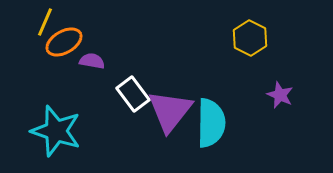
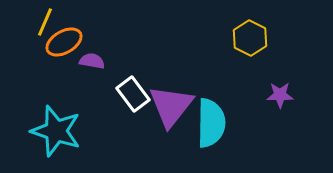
purple star: rotated 24 degrees counterclockwise
purple triangle: moved 1 px right, 5 px up
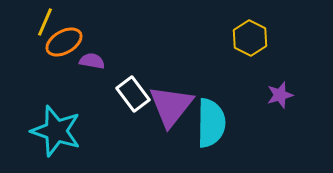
purple star: rotated 16 degrees counterclockwise
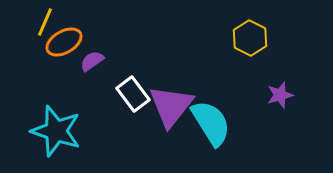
purple semicircle: rotated 45 degrees counterclockwise
cyan semicircle: rotated 33 degrees counterclockwise
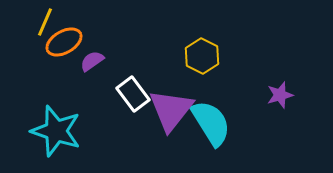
yellow hexagon: moved 48 px left, 18 px down
purple triangle: moved 4 px down
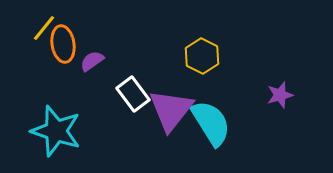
yellow line: moved 1 px left, 6 px down; rotated 16 degrees clockwise
orange ellipse: moved 1 px left, 2 px down; rotated 69 degrees counterclockwise
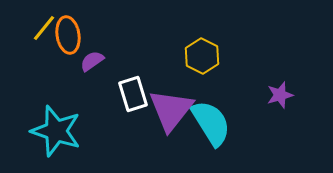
orange ellipse: moved 5 px right, 9 px up
white rectangle: rotated 20 degrees clockwise
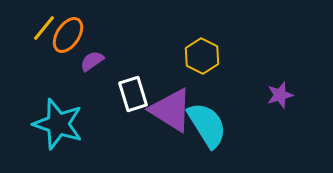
orange ellipse: rotated 42 degrees clockwise
purple triangle: rotated 36 degrees counterclockwise
cyan semicircle: moved 4 px left, 2 px down
cyan star: moved 2 px right, 7 px up
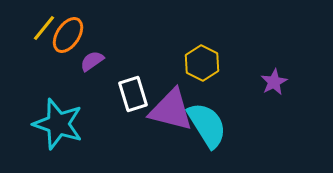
yellow hexagon: moved 7 px down
purple star: moved 6 px left, 13 px up; rotated 12 degrees counterclockwise
purple triangle: rotated 18 degrees counterclockwise
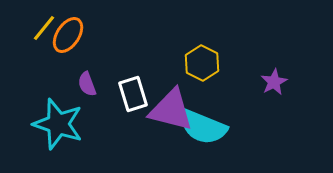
purple semicircle: moved 5 px left, 23 px down; rotated 75 degrees counterclockwise
cyan semicircle: moved 4 px left, 2 px down; rotated 144 degrees clockwise
